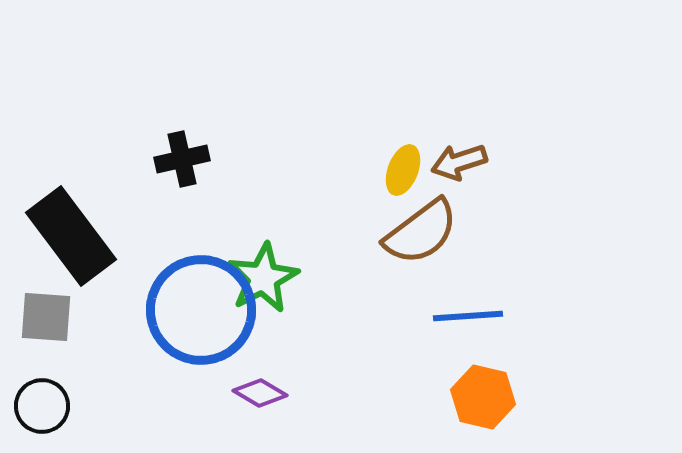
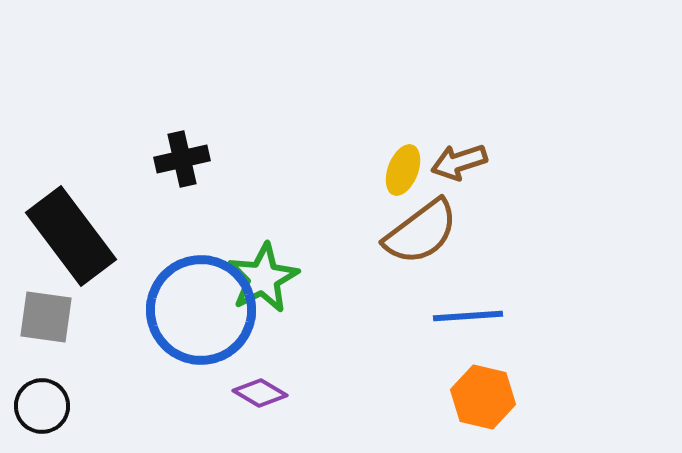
gray square: rotated 4 degrees clockwise
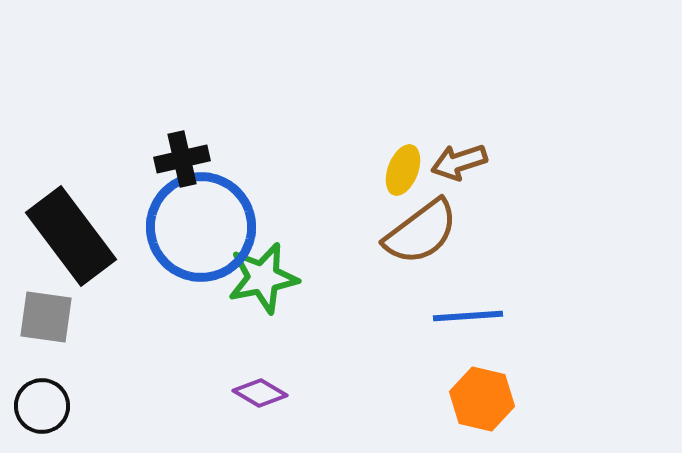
green star: rotated 16 degrees clockwise
blue circle: moved 83 px up
orange hexagon: moved 1 px left, 2 px down
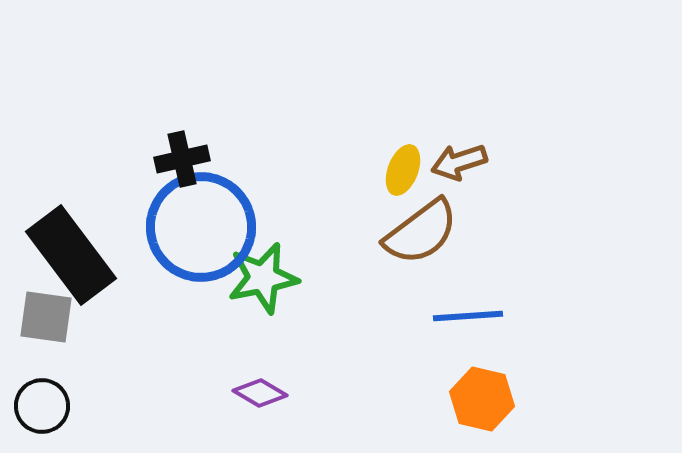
black rectangle: moved 19 px down
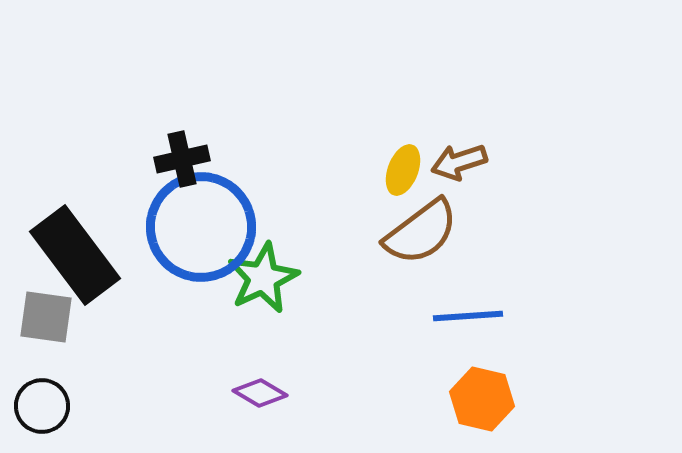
black rectangle: moved 4 px right
green star: rotated 14 degrees counterclockwise
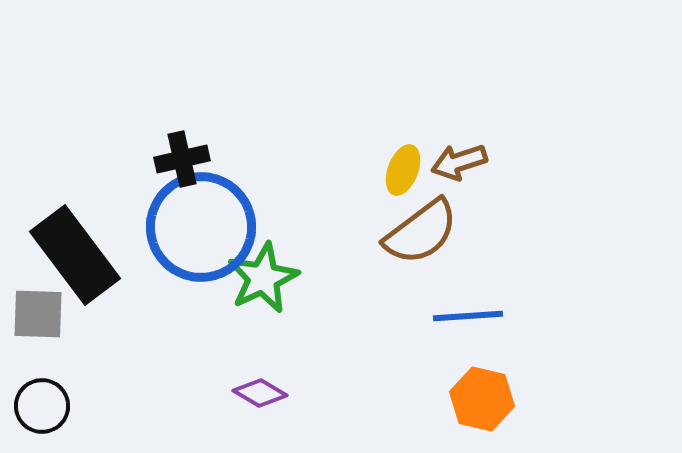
gray square: moved 8 px left, 3 px up; rotated 6 degrees counterclockwise
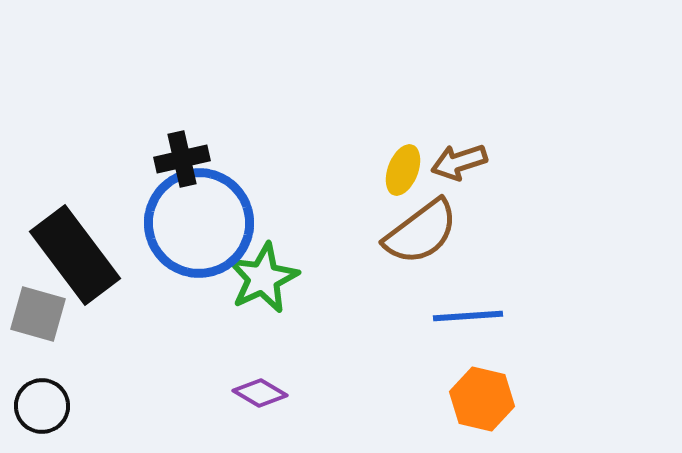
blue circle: moved 2 px left, 4 px up
gray square: rotated 14 degrees clockwise
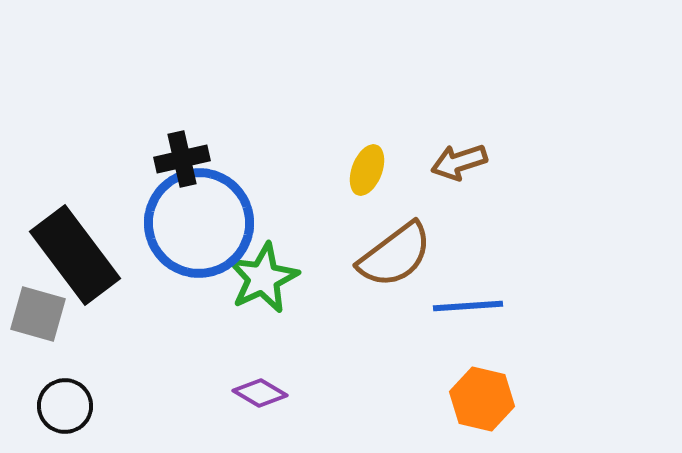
yellow ellipse: moved 36 px left
brown semicircle: moved 26 px left, 23 px down
blue line: moved 10 px up
black circle: moved 23 px right
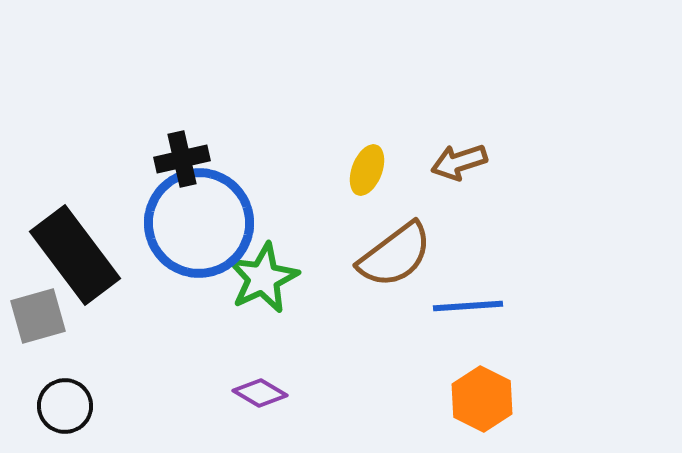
gray square: moved 2 px down; rotated 32 degrees counterclockwise
orange hexagon: rotated 14 degrees clockwise
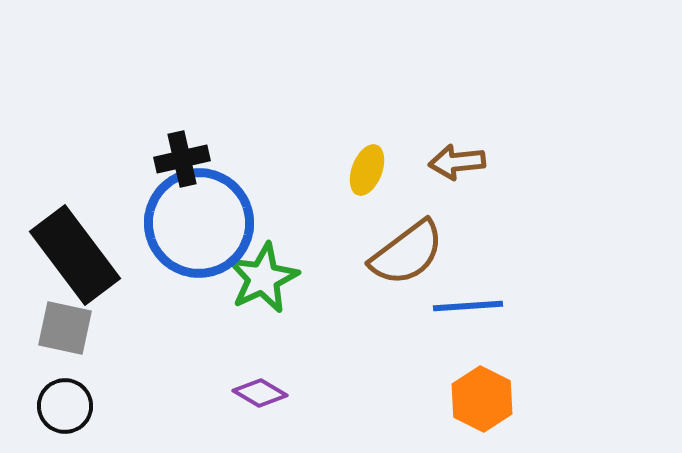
brown arrow: moved 2 px left; rotated 12 degrees clockwise
brown semicircle: moved 12 px right, 2 px up
gray square: moved 27 px right, 12 px down; rotated 28 degrees clockwise
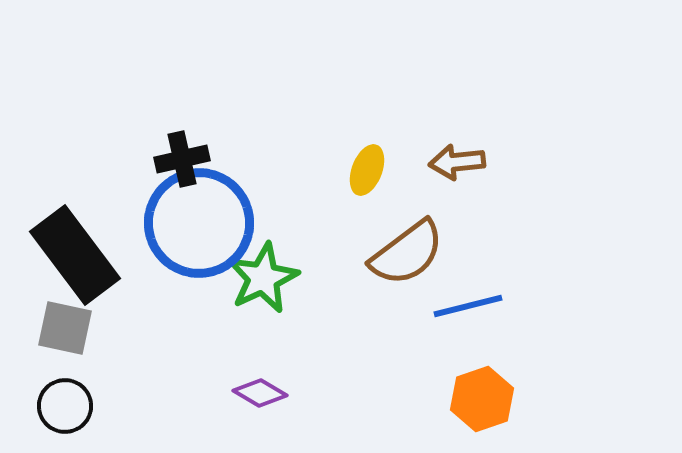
blue line: rotated 10 degrees counterclockwise
orange hexagon: rotated 14 degrees clockwise
